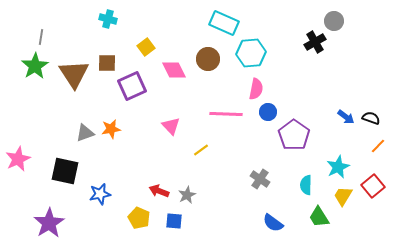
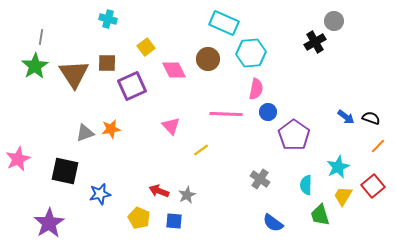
green trapezoid: moved 1 px right, 2 px up; rotated 15 degrees clockwise
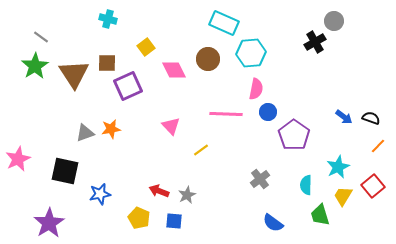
gray line: rotated 63 degrees counterclockwise
purple square: moved 4 px left
blue arrow: moved 2 px left
gray cross: rotated 18 degrees clockwise
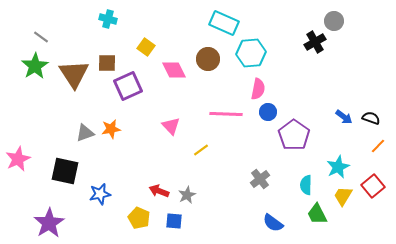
yellow square: rotated 18 degrees counterclockwise
pink semicircle: moved 2 px right
green trapezoid: moved 3 px left, 1 px up; rotated 10 degrees counterclockwise
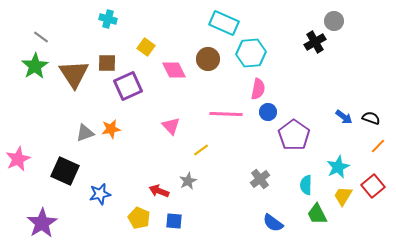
black square: rotated 12 degrees clockwise
gray star: moved 1 px right, 14 px up
purple star: moved 7 px left
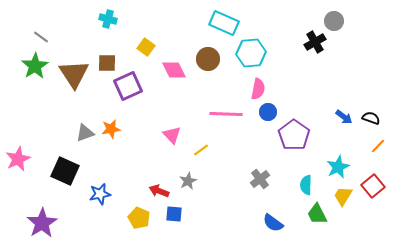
pink triangle: moved 1 px right, 9 px down
blue square: moved 7 px up
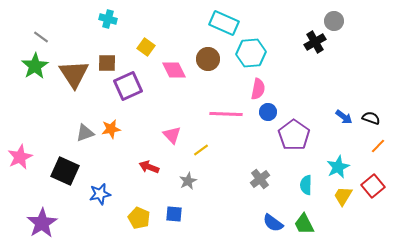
pink star: moved 2 px right, 2 px up
red arrow: moved 10 px left, 24 px up
green trapezoid: moved 13 px left, 10 px down
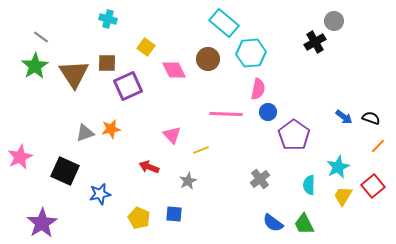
cyan rectangle: rotated 16 degrees clockwise
yellow line: rotated 14 degrees clockwise
cyan semicircle: moved 3 px right
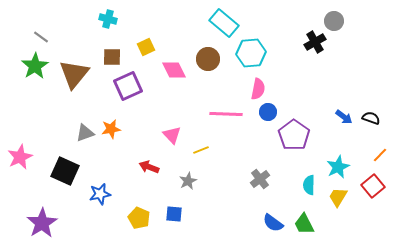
yellow square: rotated 30 degrees clockwise
brown square: moved 5 px right, 6 px up
brown triangle: rotated 12 degrees clockwise
orange line: moved 2 px right, 9 px down
yellow trapezoid: moved 5 px left, 1 px down
